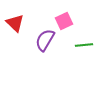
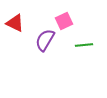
red triangle: rotated 18 degrees counterclockwise
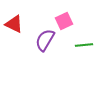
red triangle: moved 1 px left, 1 px down
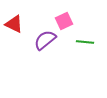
purple semicircle: rotated 20 degrees clockwise
green line: moved 1 px right, 3 px up; rotated 12 degrees clockwise
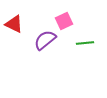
green line: moved 1 px down; rotated 12 degrees counterclockwise
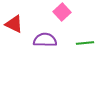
pink square: moved 2 px left, 9 px up; rotated 18 degrees counterclockwise
purple semicircle: rotated 40 degrees clockwise
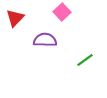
red triangle: moved 1 px right, 6 px up; rotated 48 degrees clockwise
green line: moved 17 px down; rotated 30 degrees counterclockwise
